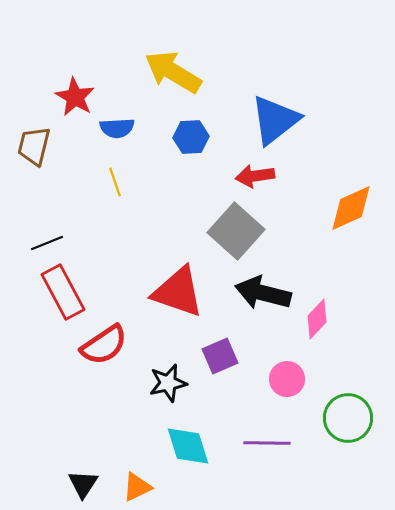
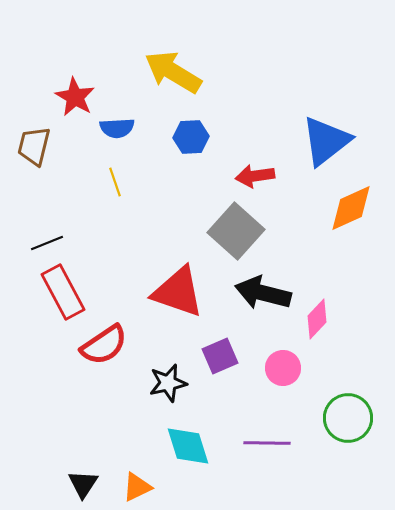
blue triangle: moved 51 px right, 21 px down
pink circle: moved 4 px left, 11 px up
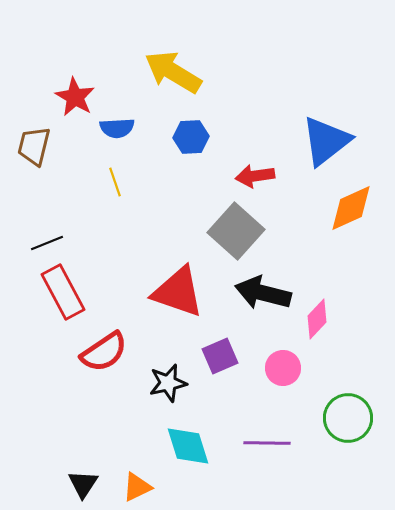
red semicircle: moved 7 px down
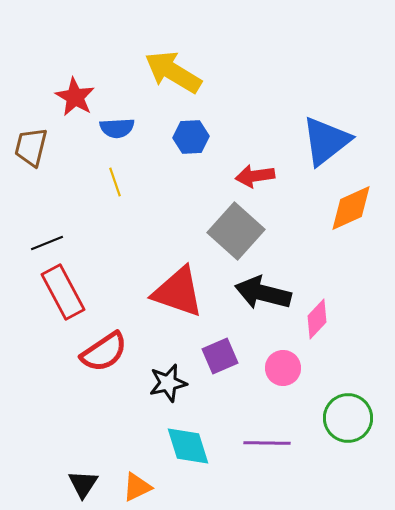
brown trapezoid: moved 3 px left, 1 px down
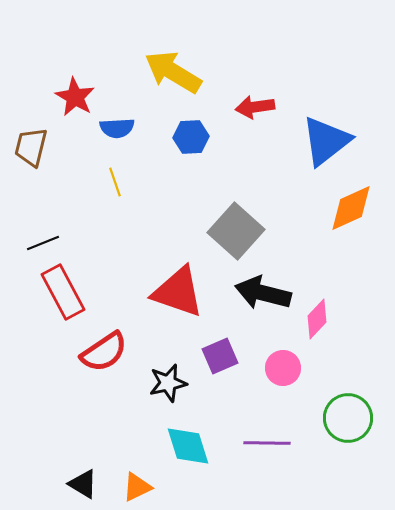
red arrow: moved 69 px up
black line: moved 4 px left
black triangle: rotated 32 degrees counterclockwise
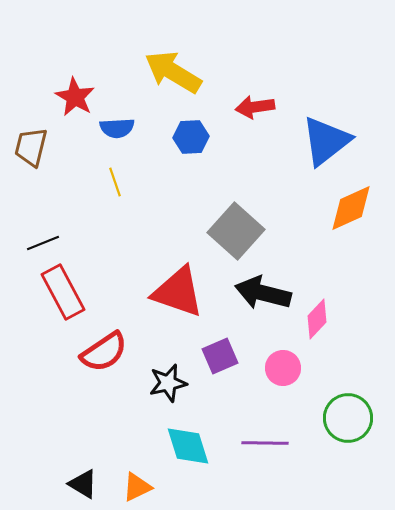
purple line: moved 2 px left
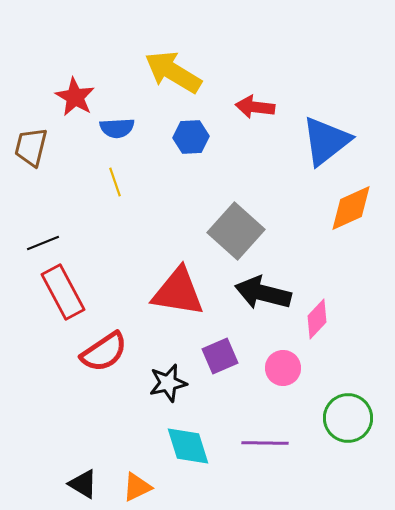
red arrow: rotated 15 degrees clockwise
red triangle: rotated 10 degrees counterclockwise
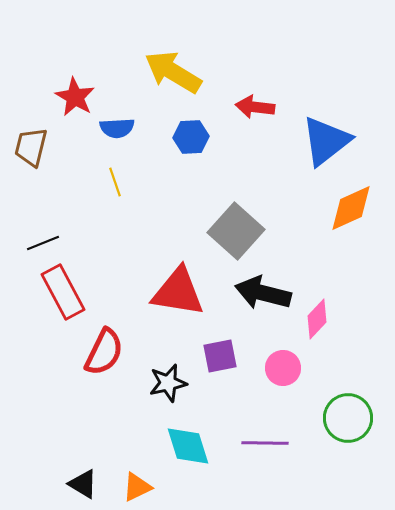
red semicircle: rotated 30 degrees counterclockwise
purple square: rotated 12 degrees clockwise
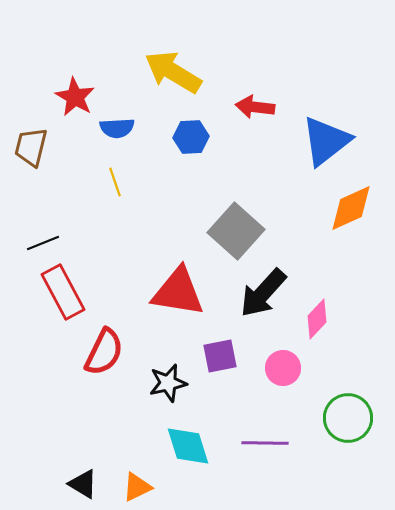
black arrow: rotated 62 degrees counterclockwise
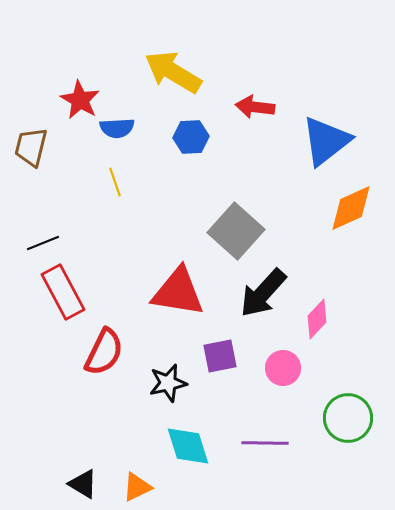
red star: moved 5 px right, 3 px down
